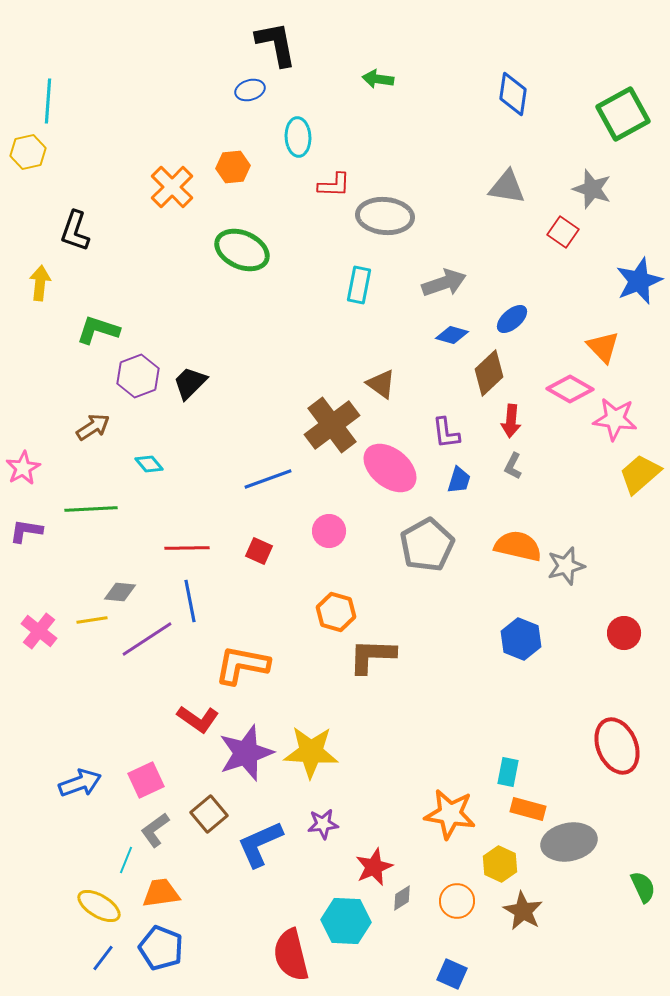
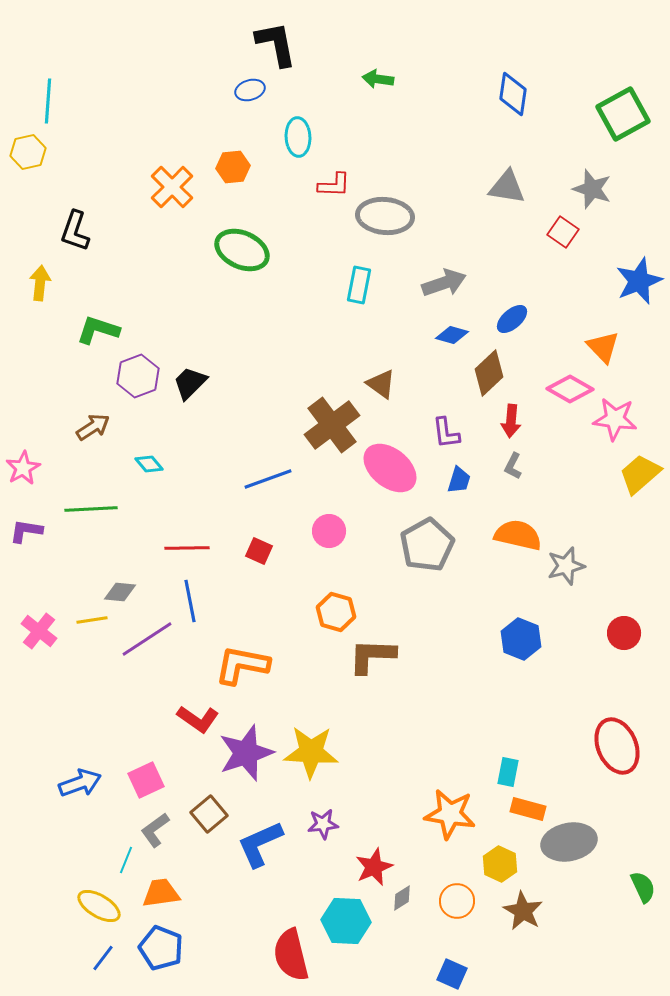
orange semicircle at (518, 546): moved 11 px up
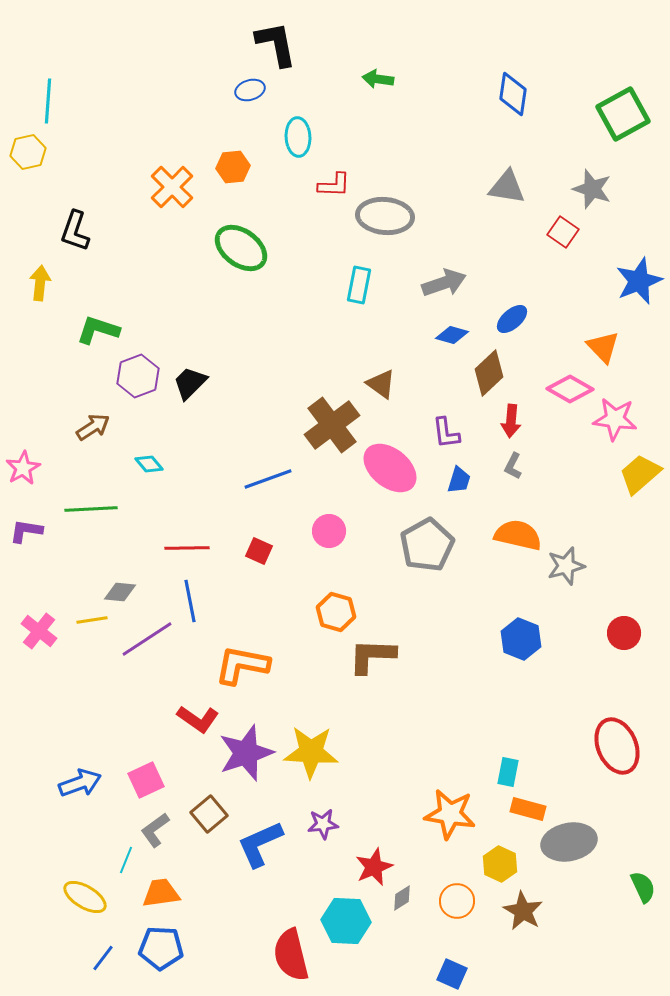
green ellipse at (242, 250): moved 1 px left, 2 px up; rotated 12 degrees clockwise
yellow ellipse at (99, 906): moved 14 px left, 9 px up
blue pentagon at (161, 948): rotated 18 degrees counterclockwise
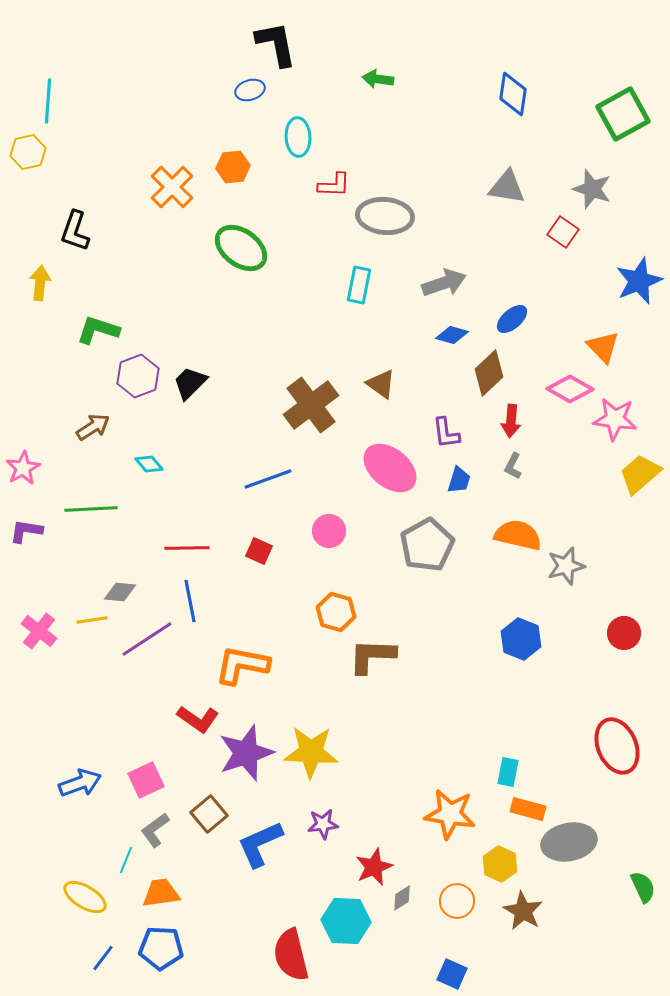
brown cross at (332, 425): moved 21 px left, 20 px up
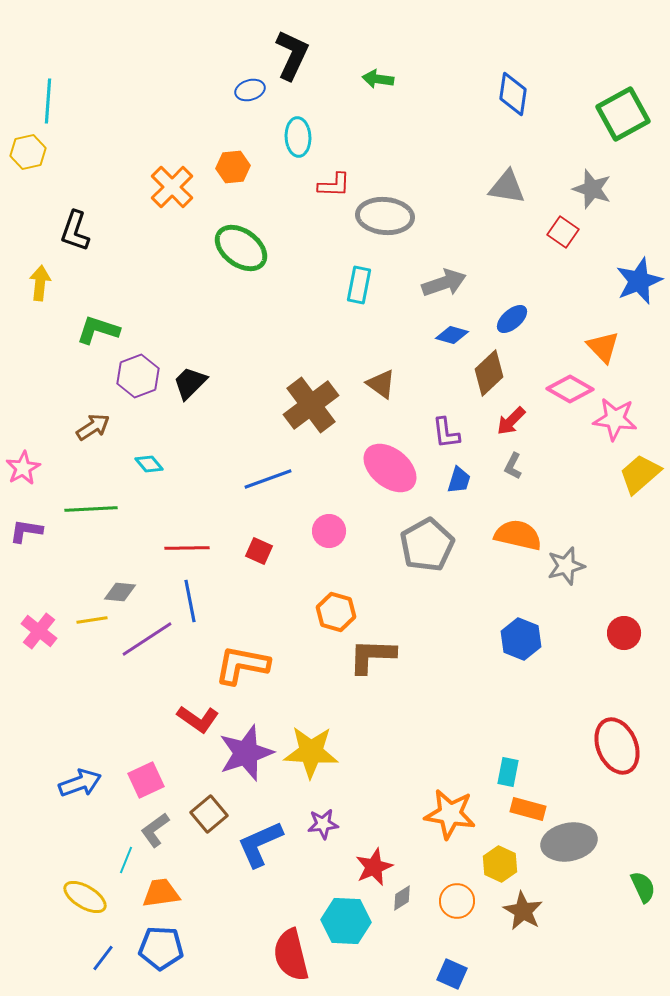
black L-shape at (276, 44): moved 16 px right, 11 px down; rotated 36 degrees clockwise
red arrow at (511, 421): rotated 40 degrees clockwise
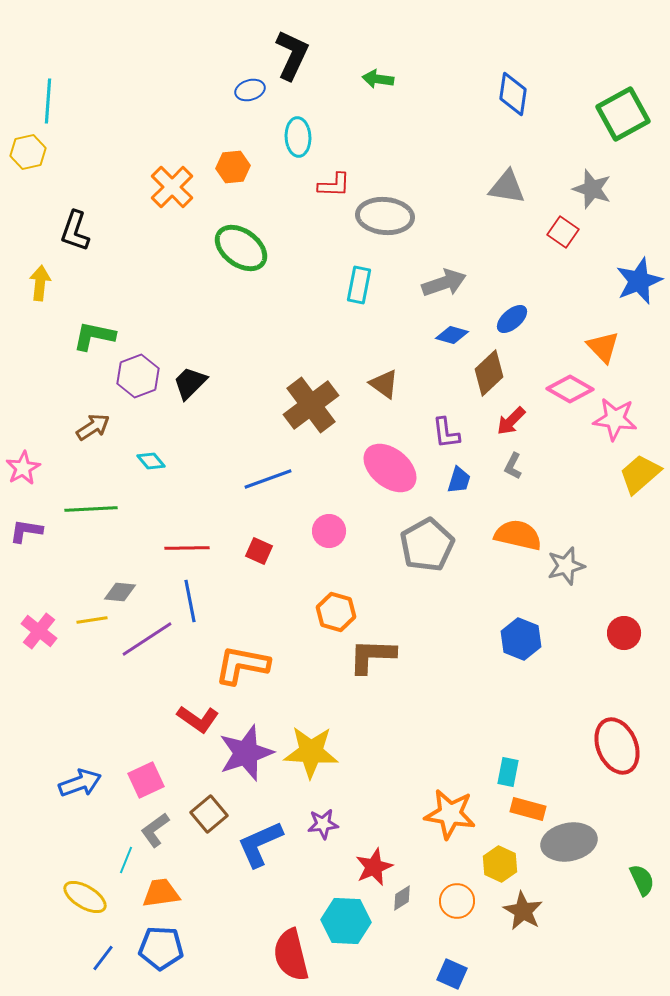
green L-shape at (98, 330): moved 4 px left, 6 px down; rotated 6 degrees counterclockwise
brown triangle at (381, 384): moved 3 px right
cyan diamond at (149, 464): moved 2 px right, 3 px up
green semicircle at (643, 887): moved 1 px left, 7 px up
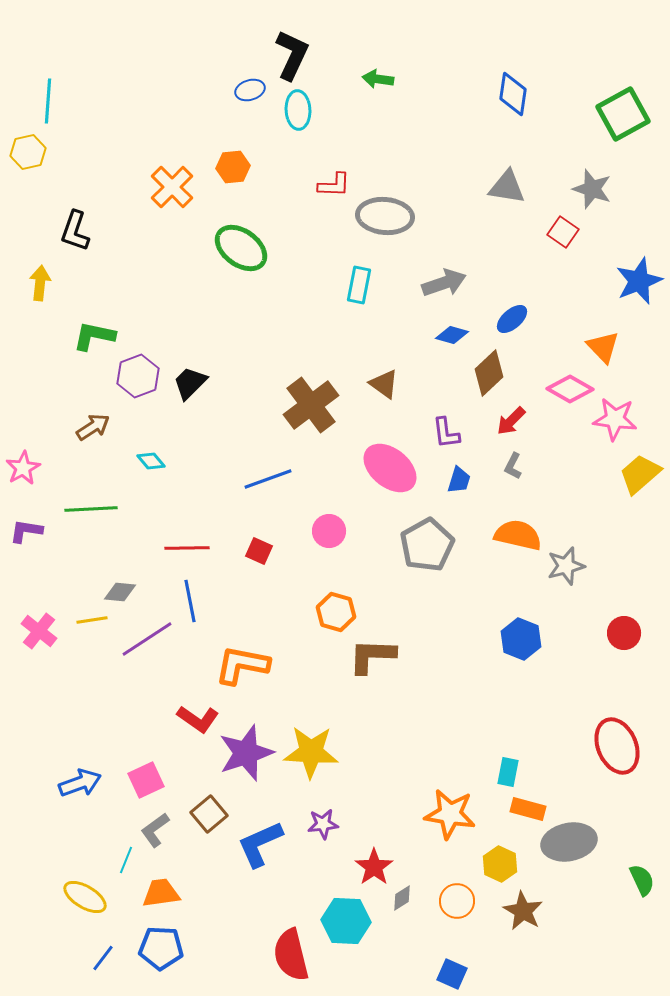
cyan ellipse at (298, 137): moved 27 px up
red star at (374, 867): rotated 12 degrees counterclockwise
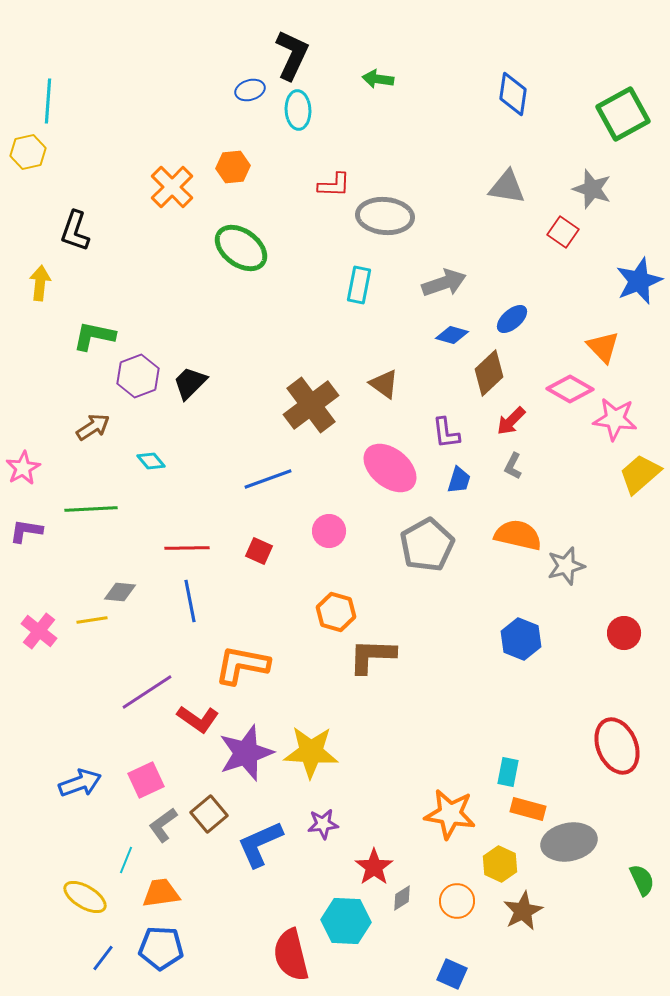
purple line at (147, 639): moved 53 px down
gray L-shape at (155, 830): moved 8 px right, 5 px up
brown star at (523, 911): rotated 15 degrees clockwise
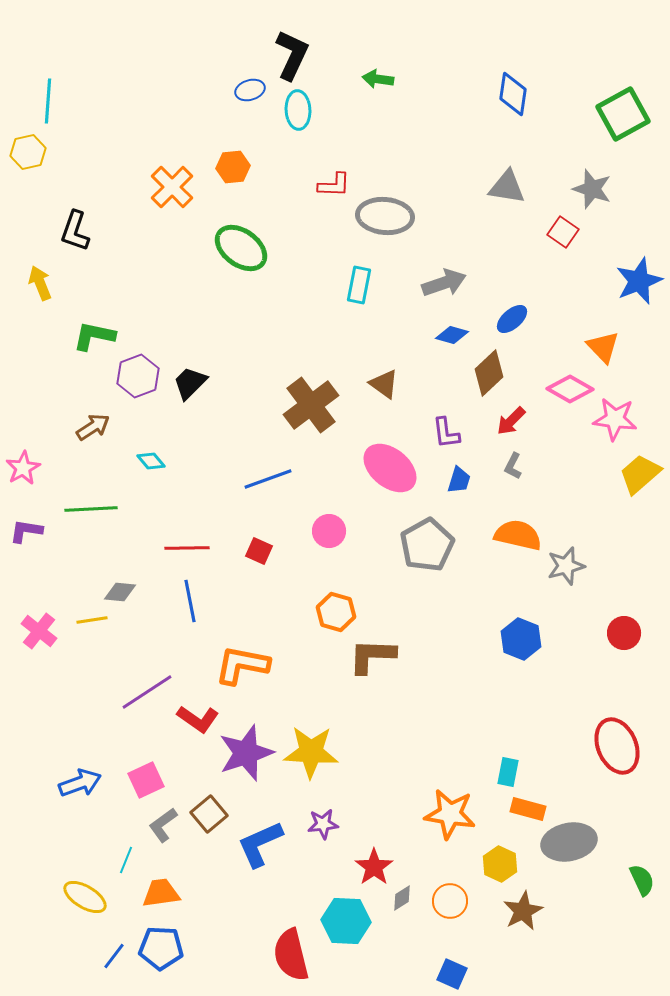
yellow arrow at (40, 283): rotated 28 degrees counterclockwise
orange circle at (457, 901): moved 7 px left
blue line at (103, 958): moved 11 px right, 2 px up
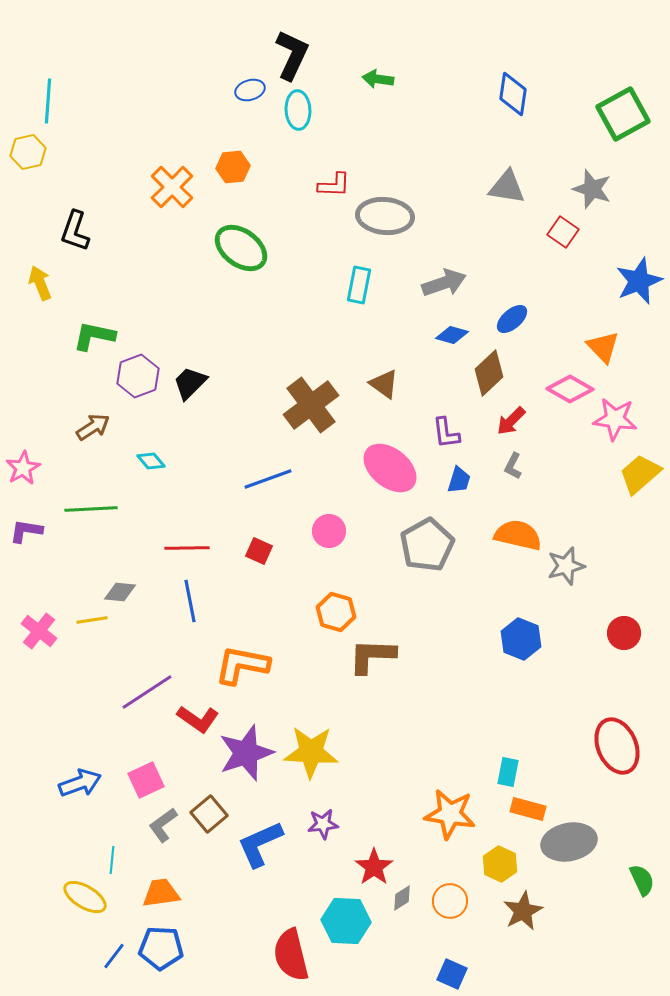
cyan line at (126, 860): moved 14 px left; rotated 16 degrees counterclockwise
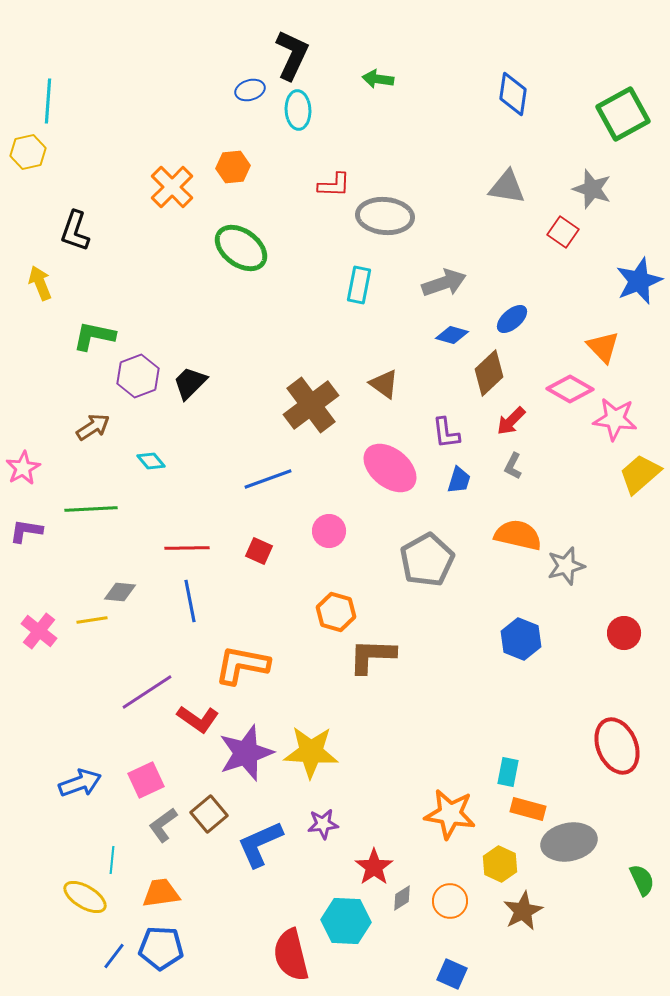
gray pentagon at (427, 545): moved 15 px down
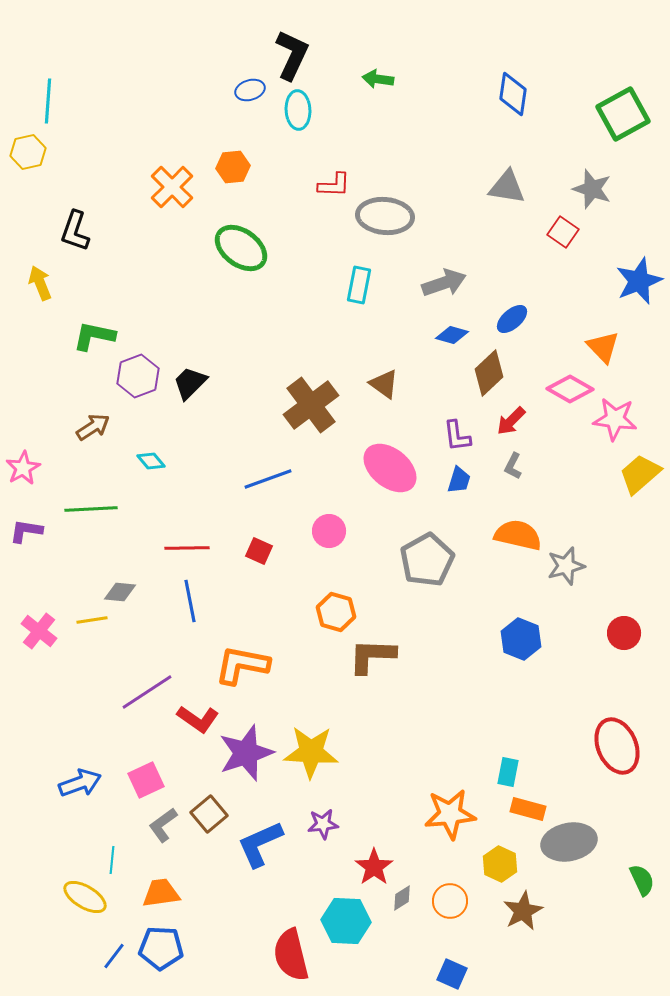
purple L-shape at (446, 433): moved 11 px right, 3 px down
orange star at (450, 814): rotated 15 degrees counterclockwise
